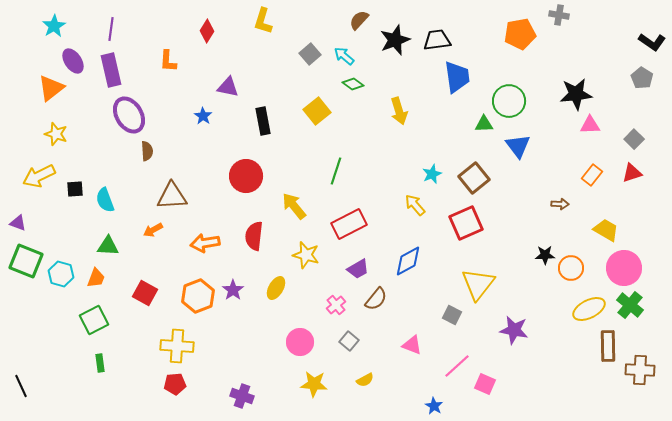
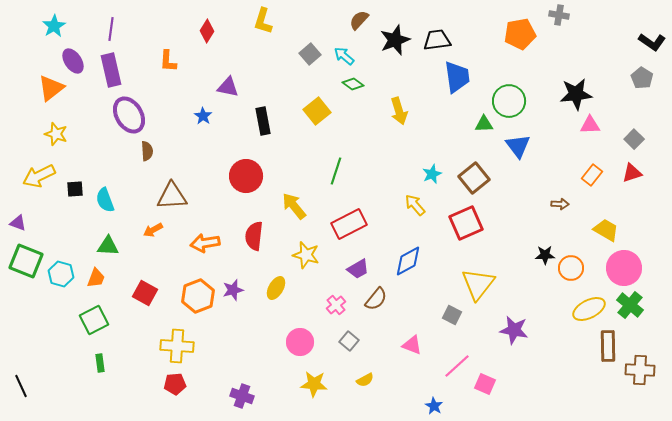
purple star at (233, 290): rotated 20 degrees clockwise
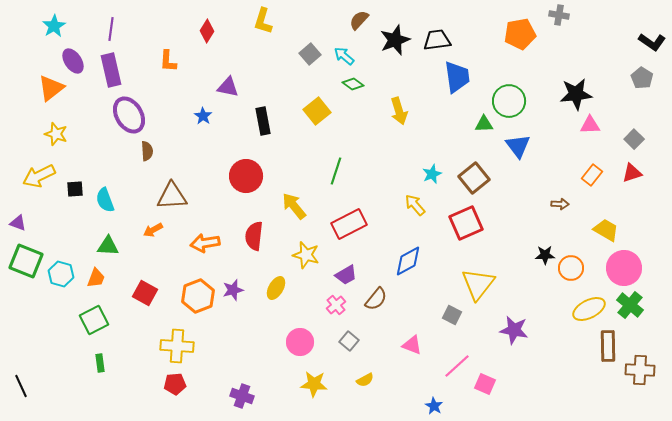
purple trapezoid at (358, 269): moved 12 px left, 6 px down
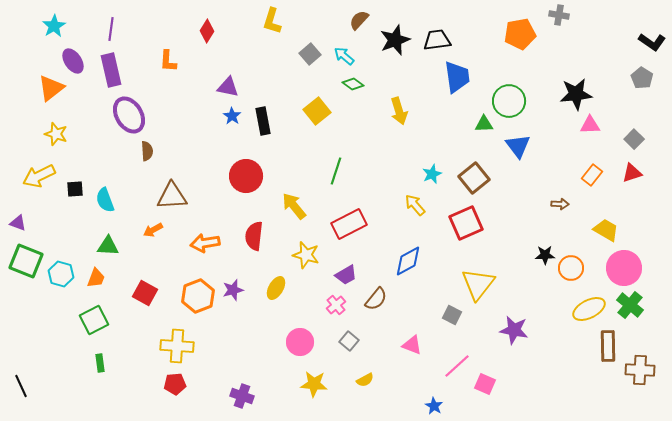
yellow L-shape at (263, 21): moved 9 px right
blue star at (203, 116): moved 29 px right
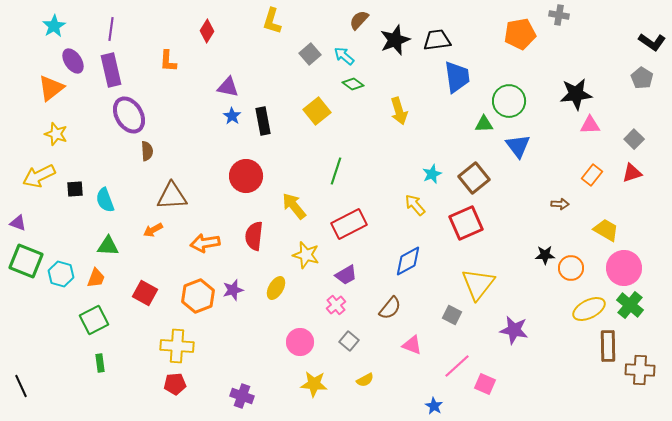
brown semicircle at (376, 299): moved 14 px right, 9 px down
